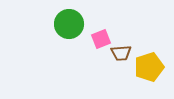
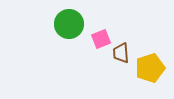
brown trapezoid: rotated 90 degrees clockwise
yellow pentagon: moved 1 px right, 1 px down
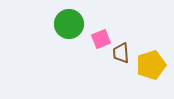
yellow pentagon: moved 1 px right, 3 px up
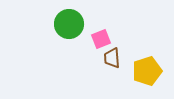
brown trapezoid: moved 9 px left, 5 px down
yellow pentagon: moved 4 px left, 6 px down
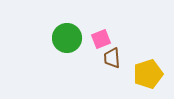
green circle: moved 2 px left, 14 px down
yellow pentagon: moved 1 px right, 3 px down
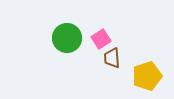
pink square: rotated 12 degrees counterclockwise
yellow pentagon: moved 1 px left, 2 px down
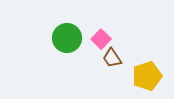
pink square: rotated 12 degrees counterclockwise
brown trapezoid: rotated 30 degrees counterclockwise
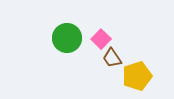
yellow pentagon: moved 10 px left
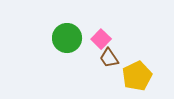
brown trapezoid: moved 3 px left
yellow pentagon: rotated 8 degrees counterclockwise
